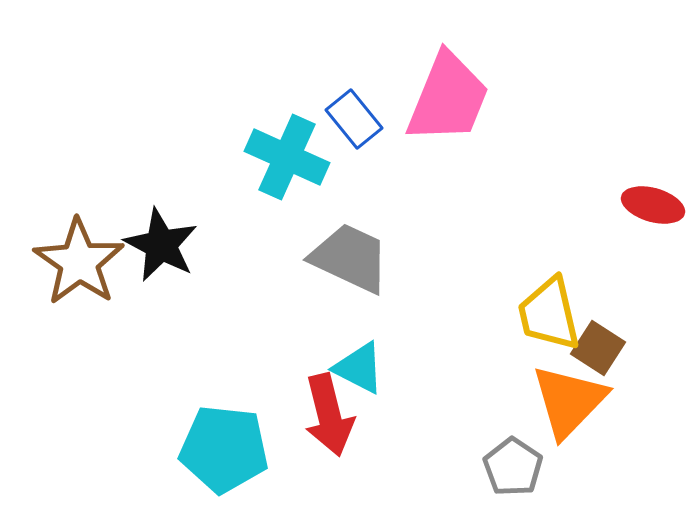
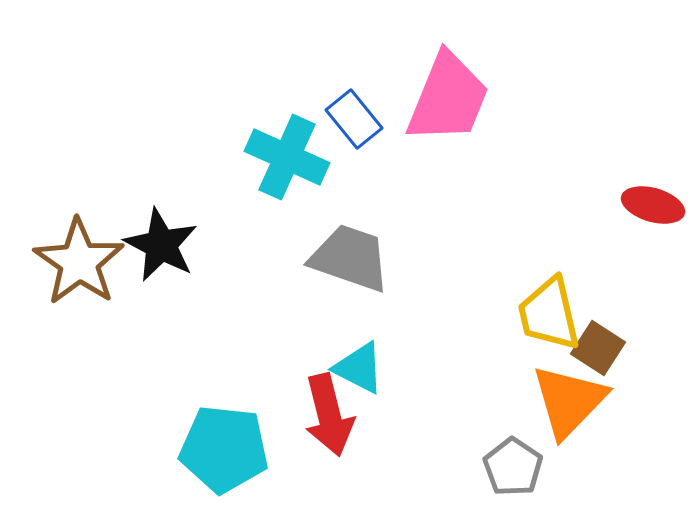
gray trapezoid: rotated 6 degrees counterclockwise
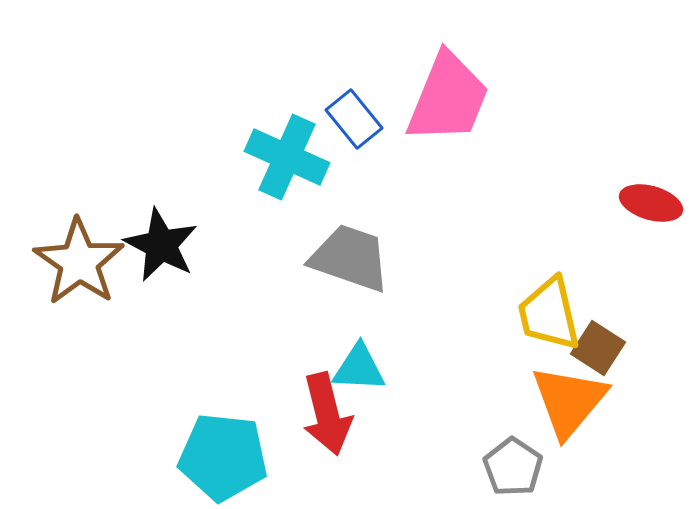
red ellipse: moved 2 px left, 2 px up
cyan triangle: rotated 24 degrees counterclockwise
orange triangle: rotated 4 degrees counterclockwise
red arrow: moved 2 px left, 1 px up
cyan pentagon: moved 1 px left, 8 px down
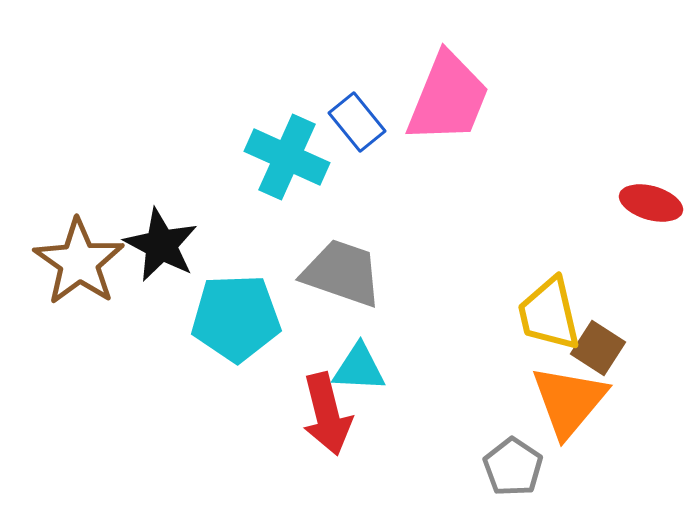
blue rectangle: moved 3 px right, 3 px down
gray trapezoid: moved 8 px left, 15 px down
cyan pentagon: moved 13 px right, 139 px up; rotated 8 degrees counterclockwise
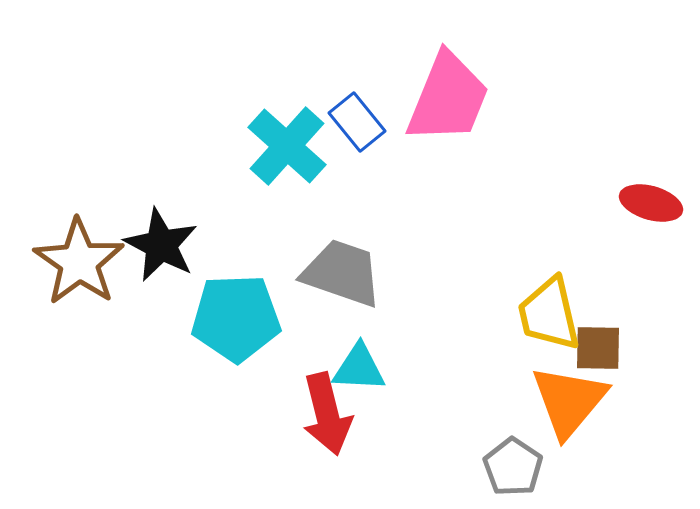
cyan cross: moved 11 px up; rotated 18 degrees clockwise
brown square: rotated 32 degrees counterclockwise
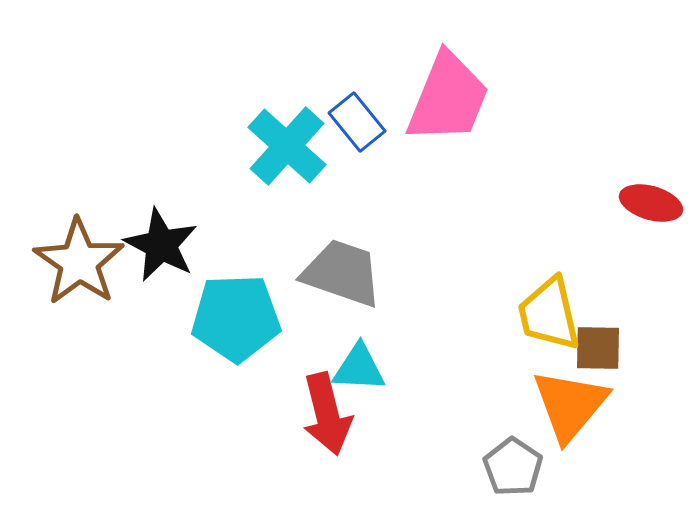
orange triangle: moved 1 px right, 4 px down
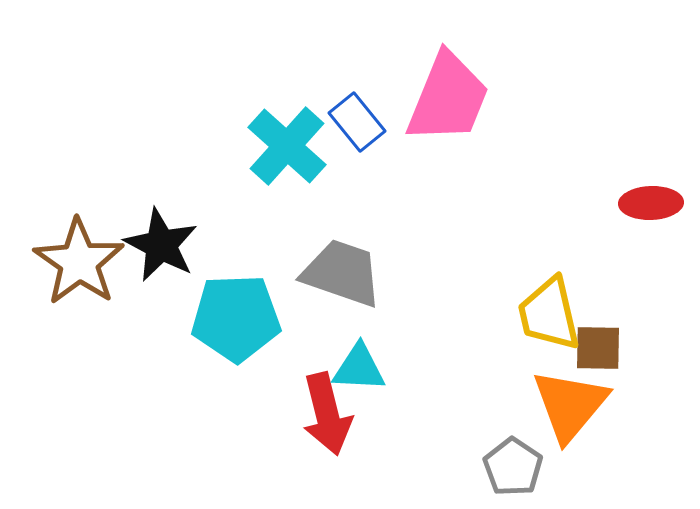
red ellipse: rotated 18 degrees counterclockwise
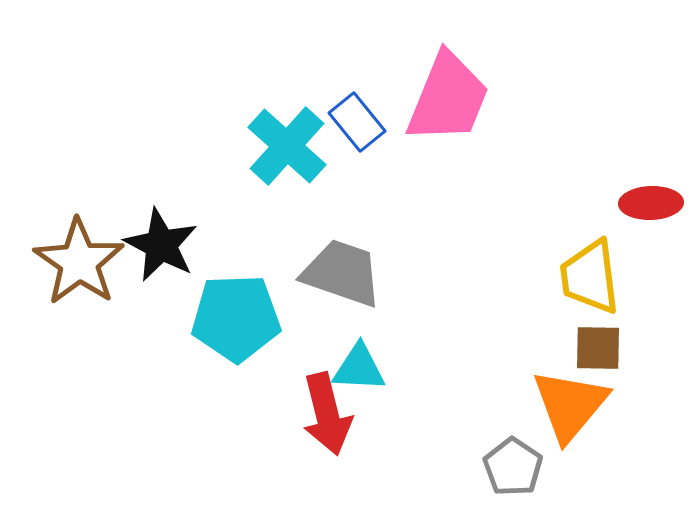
yellow trapezoid: moved 41 px right, 37 px up; rotated 6 degrees clockwise
